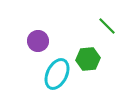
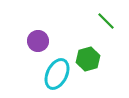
green line: moved 1 px left, 5 px up
green hexagon: rotated 10 degrees counterclockwise
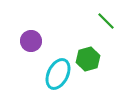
purple circle: moved 7 px left
cyan ellipse: moved 1 px right
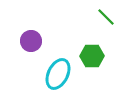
green line: moved 4 px up
green hexagon: moved 4 px right, 3 px up; rotated 15 degrees clockwise
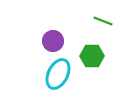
green line: moved 3 px left, 4 px down; rotated 24 degrees counterclockwise
purple circle: moved 22 px right
